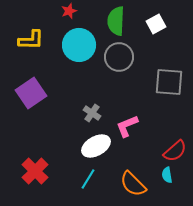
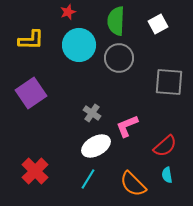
red star: moved 1 px left, 1 px down
white square: moved 2 px right
gray circle: moved 1 px down
red semicircle: moved 10 px left, 5 px up
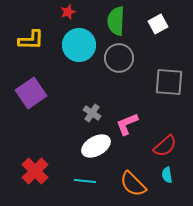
pink L-shape: moved 2 px up
cyan line: moved 3 px left, 2 px down; rotated 65 degrees clockwise
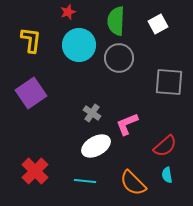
yellow L-shape: rotated 84 degrees counterclockwise
orange semicircle: moved 1 px up
